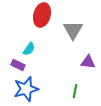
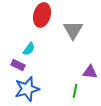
purple triangle: moved 2 px right, 10 px down
blue star: moved 1 px right
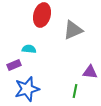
gray triangle: rotated 35 degrees clockwise
cyan semicircle: rotated 120 degrees counterclockwise
purple rectangle: moved 4 px left; rotated 48 degrees counterclockwise
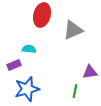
purple triangle: rotated 14 degrees counterclockwise
